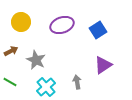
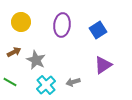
purple ellipse: rotated 65 degrees counterclockwise
brown arrow: moved 3 px right, 1 px down
gray arrow: moved 4 px left; rotated 96 degrees counterclockwise
cyan cross: moved 2 px up
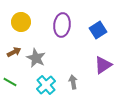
gray star: moved 2 px up
gray arrow: rotated 96 degrees clockwise
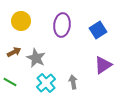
yellow circle: moved 1 px up
cyan cross: moved 2 px up
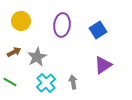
gray star: moved 1 px right, 1 px up; rotated 18 degrees clockwise
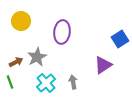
purple ellipse: moved 7 px down
blue square: moved 22 px right, 9 px down
brown arrow: moved 2 px right, 10 px down
green line: rotated 40 degrees clockwise
